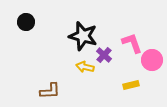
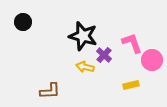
black circle: moved 3 px left
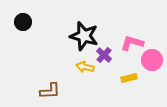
black star: moved 1 px right
pink L-shape: rotated 55 degrees counterclockwise
yellow rectangle: moved 2 px left, 7 px up
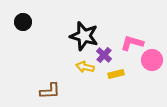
yellow rectangle: moved 13 px left, 4 px up
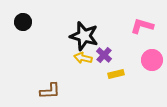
pink L-shape: moved 10 px right, 17 px up
yellow arrow: moved 2 px left, 9 px up
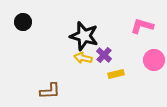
pink circle: moved 2 px right
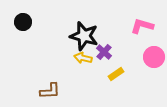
purple cross: moved 3 px up
pink circle: moved 3 px up
yellow rectangle: rotated 21 degrees counterclockwise
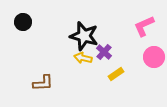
pink L-shape: moved 2 px right; rotated 40 degrees counterclockwise
brown L-shape: moved 7 px left, 8 px up
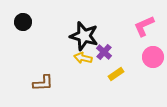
pink circle: moved 1 px left
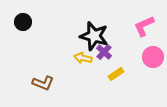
black star: moved 10 px right
brown L-shape: rotated 25 degrees clockwise
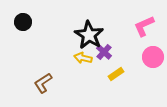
black star: moved 5 px left, 1 px up; rotated 16 degrees clockwise
brown L-shape: rotated 125 degrees clockwise
